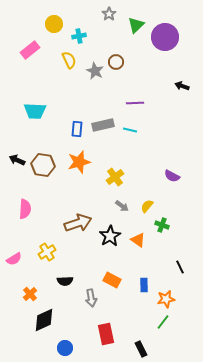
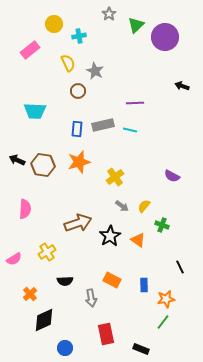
yellow semicircle at (69, 60): moved 1 px left, 3 px down
brown circle at (116, 62): moved 38 px left, 29 px down
yellow semicircle at (147, 206): moved 3 px left
black rectangle at (141, 349): rotated 42 degrees counterclockwise
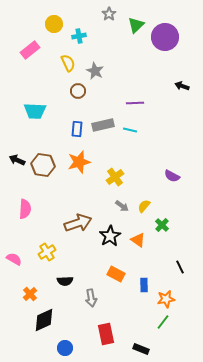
green cross at (162, 225): rotated 24 degrees clockwise
pink semicircle at (14, 259): rotated 119 degrees counterclockwise
orange rectangle at (112, 280): moved 4 px right, 6 px up
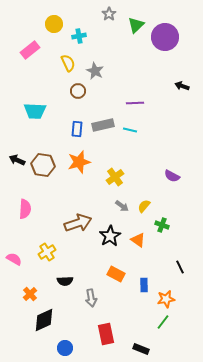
green cross at (162, 225): rotated 24 degrees counterclockwise
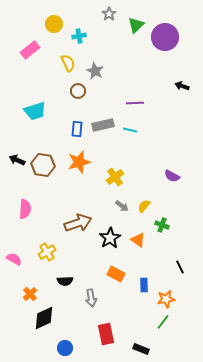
cyan trapezoid at (35, 111): rotated 20 degrees counterclockwise
black star at (110, 236): moved 2 px down
black diamond at (44, 320): moved 2 px up
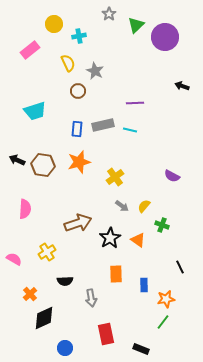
orange rectangle at (116, 274): rotated 60 degrees clockwise
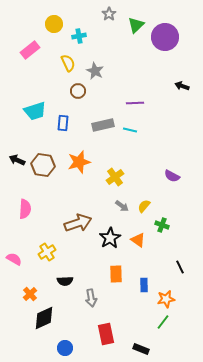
blue rectangle at (77, 129): moved 14 px left, 6 px up
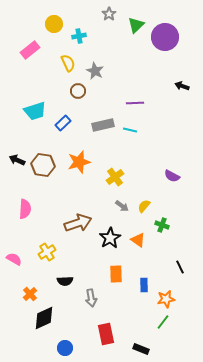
blue rectangle at (63, 123): rotated 42 degrees clockwise
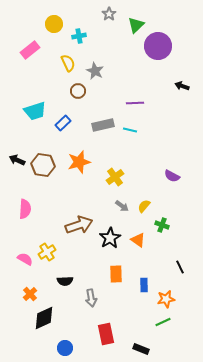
purple circle at (165, 37): moved 7 px left, 9 px down
brown arrow at (78, 223): moved 1 px right, 2 px down
pink semicircle at (14, 259): moved 11 px right
green line at (163, 322): rotated 28 degrees clockwise
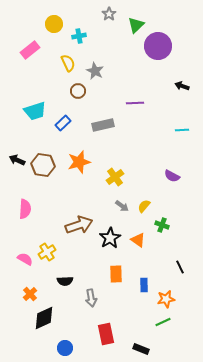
cyan line at (130, 130): moved 52 px right; rotated 16 degrees counterclockwise
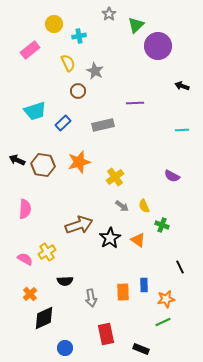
yellow semicircle at (144, 206): rotated 64 degrees counterclockwise
orange rectangle at (116, 274): moved 7 px right, 18 px down
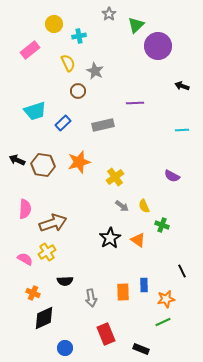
brown arrow at (79, 225): moved 26 px left, 2 px up
black line at (180, 267): moved 2 px right, 4 px down
orange cross at (30, 294): moved 3 px right, 1 px up; rotated 24 degrees counterclockwise
red rectangle at (106, 334): rotated 10 degrees counterclockwise
